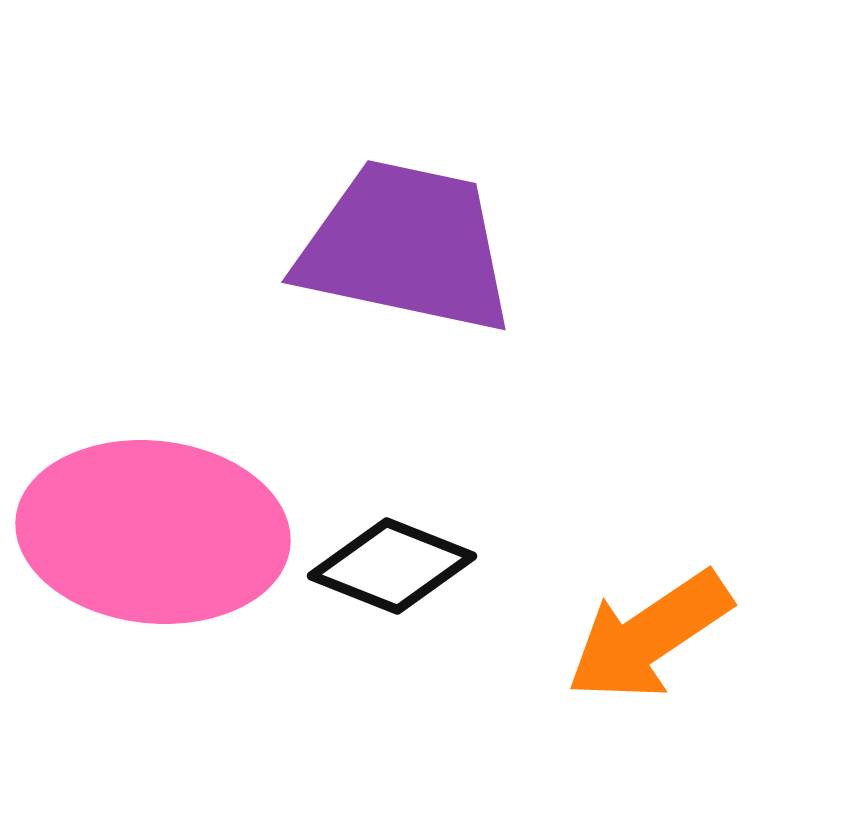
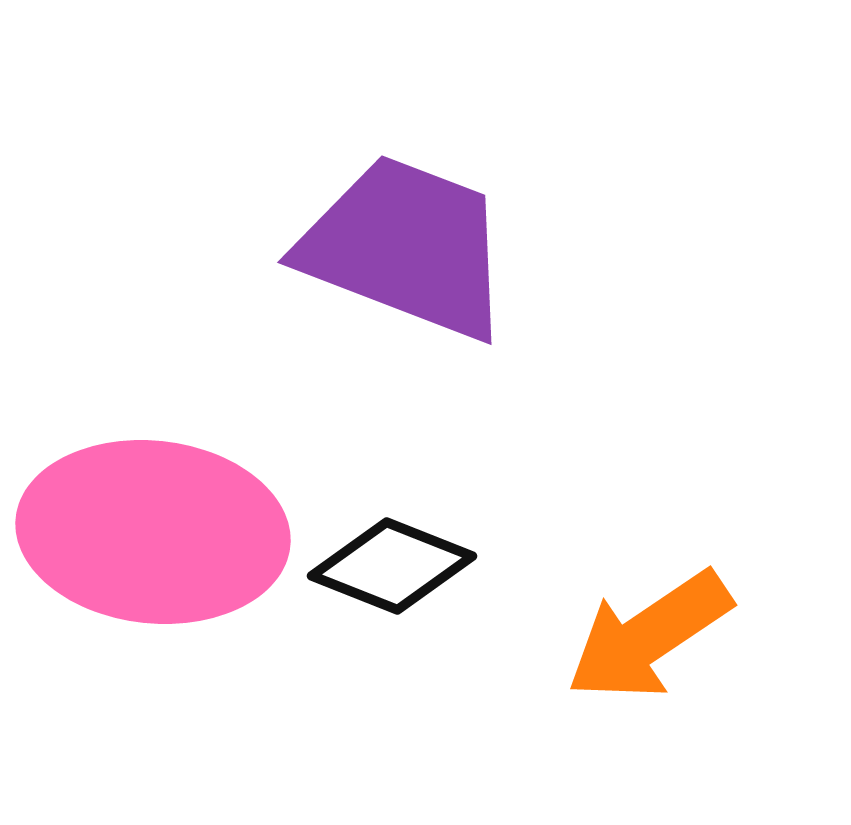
purple trapezoid: rotated 9 degrees clockwise
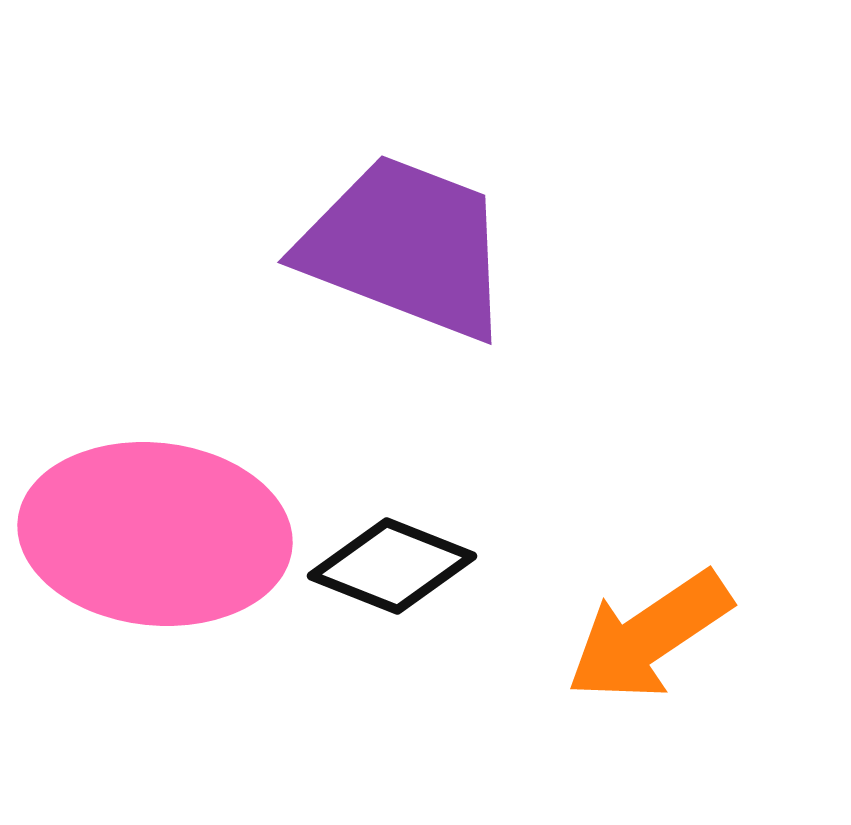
pink ellipse: moved 2 px right, 2 px down
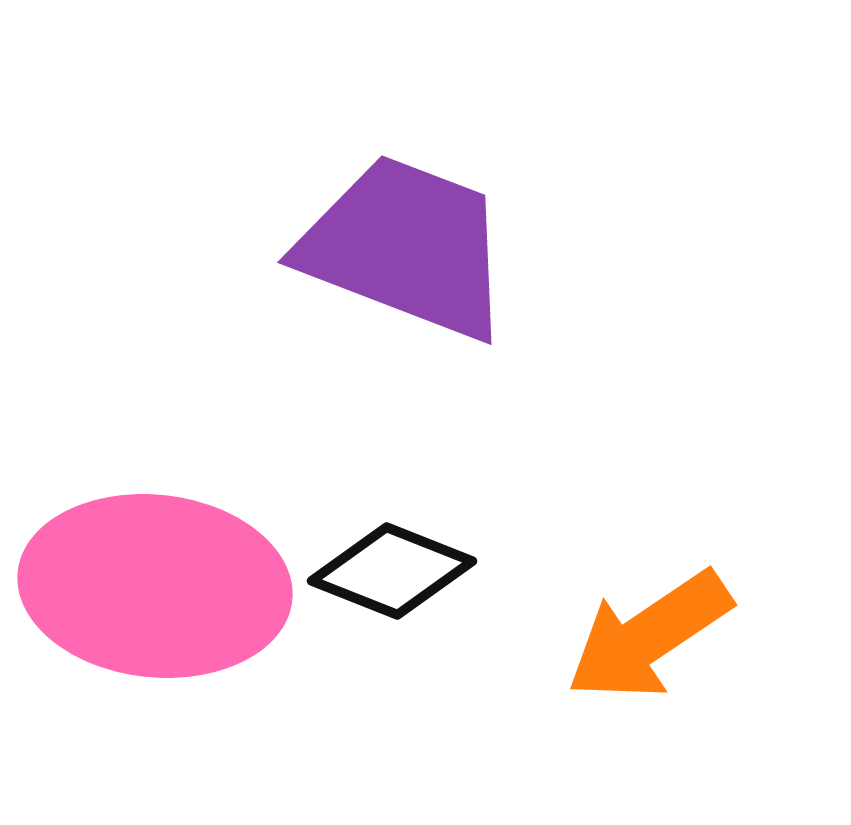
pink ellipse: moved 52 px down
black diamond: moved 5 px down
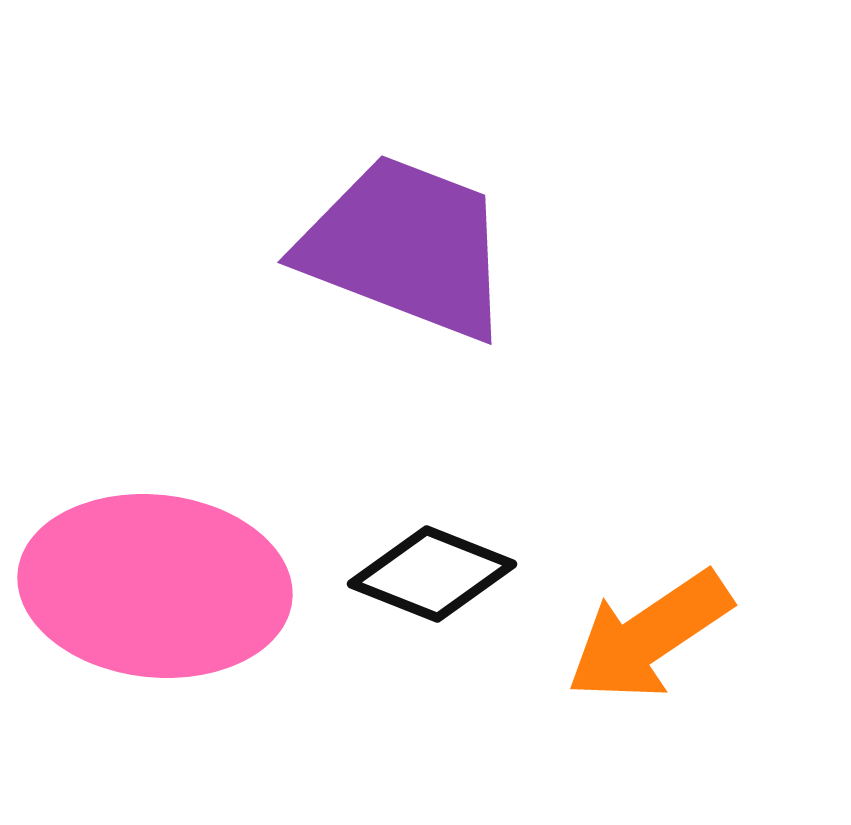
black diamond: moved 40 px right, 3 px down
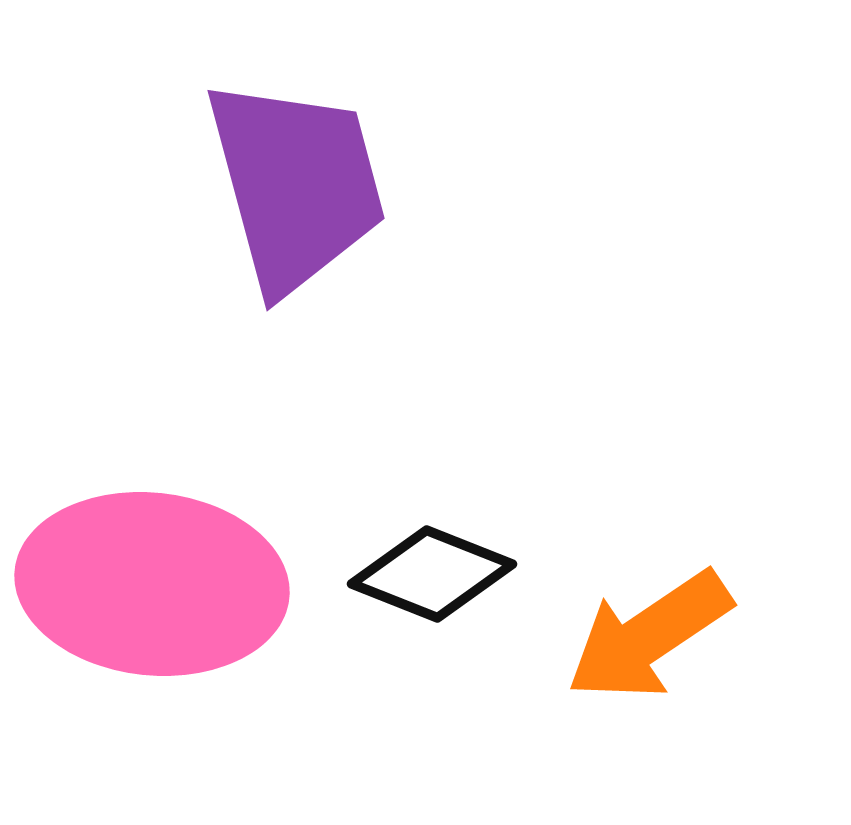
purple trapezoid: moved 110 px left, 62 px up; rotated 54 degrees clockwise
pink ellipse: moved 3 px left, 2 px up
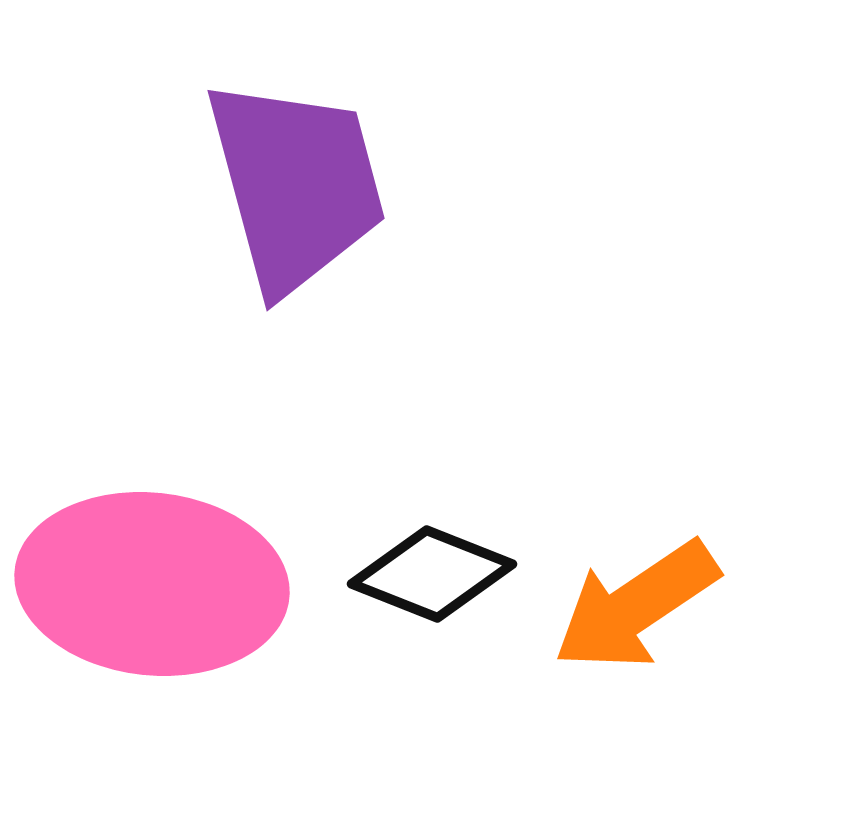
orange arrow: moved 13 px left, 30 px up
